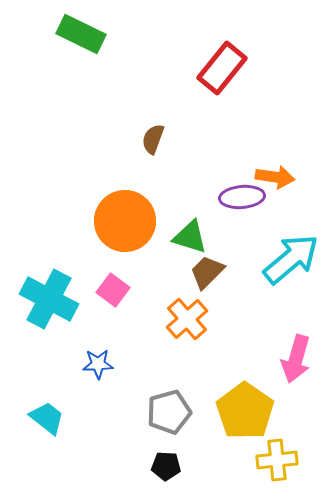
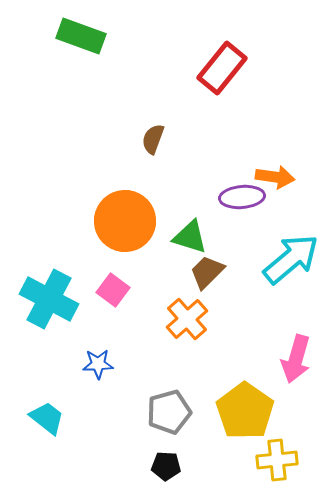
green rectangle: moved 2 px down; rotated 6 degrees counterclockwise
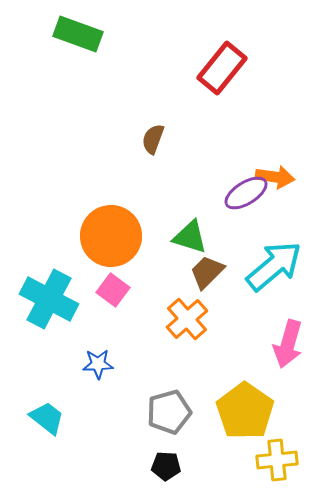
green rectangle: moved 3 px left, 2 px up
purple ellipse: moved 4 px right, 4 px up; rotated 27 degrees counterclockwise
orange circle: moved 14 px left, 15 px down
cyan arrow: moved 17 px left, 7 px down
pink arrow: moved 8 px left, 15 px up
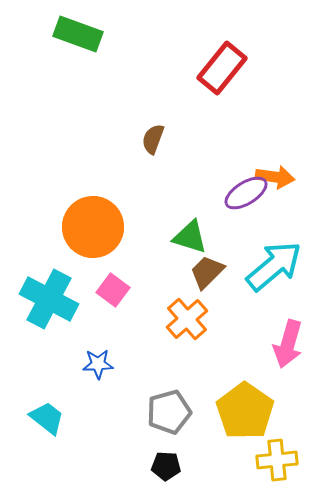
orange circle: moved 18 px left, 9 px up
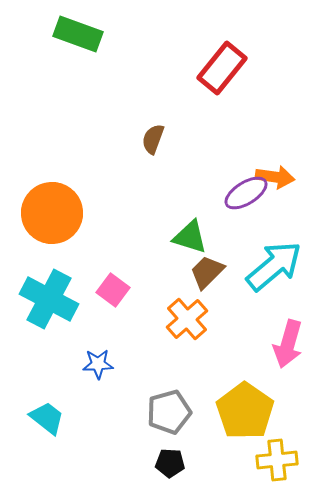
orange circle: moved 41 px left, 14 px up
black pentagon: moved 4 px right, 3 px up
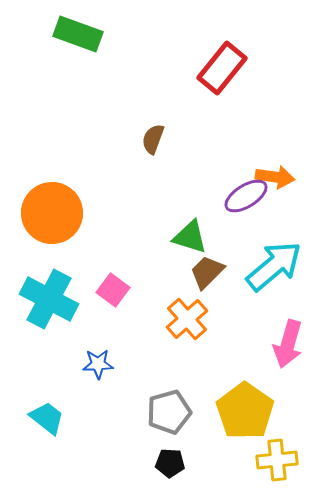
purple ellipse: moved 3 px down
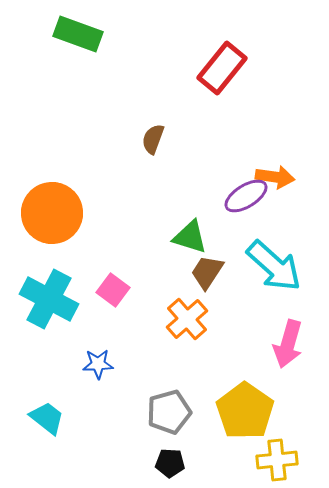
cyan arrow: rotated 82 degrees clockwise
brown trapezoid: rotated 12 degrees counterclockwise
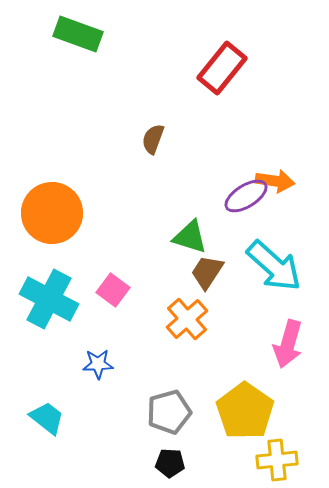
orange arrow: moved 4 px down
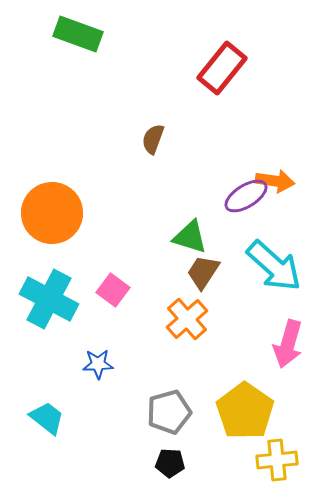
brown trapezoid: moved 4 px left
